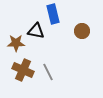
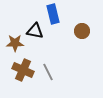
black triangle: moved 1 px left
brown star: moved 1 px left
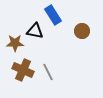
blue rectangle: moved 1 px down; rotated 18 degrees counterclockwise
